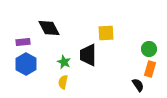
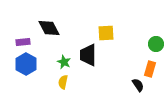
green circle: moved 7 px right, 5 px up
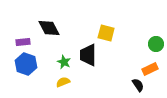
yellow square: rotated 18 degrees clockwise
blue hexagon: rotated 10 degrees counterclockwise
orange rectangle: rotated 49 degrees clockwise
yellow semicircle: rotated 56 degrees clockwise
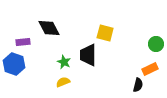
yellow square: moved 1 px left
blue hexagon: moved 12 px left
black semicircle: rotated 48 degrees clockwise
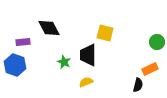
green circle: moved 1 px right, 2 px up
blue hexagon: moved 1 px right, 1 px down
yellow semicircle: moved 23 px right
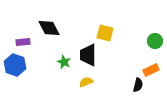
green circle: moved 2 px left, 1 px up
orange rectangle: moved 1 px right, 1 px down
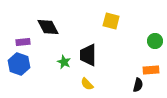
black diamond: moved 1 px left, 1 px up
yellow square: moved 6 px right, 12 px up
blue hexagon: moved 4 px right, 1 px up
orange rectangle: rotated 21 degrees clockwise
yellow semicircle: moved 1 px right, 2 px down; rotated 112 degrees counterclockwise
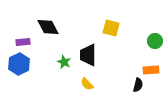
yellow square: moved 7 px down
blue hexagon: rotated 15 degrees clockwise
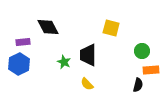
green circle: moved 13 px left, 10 px down
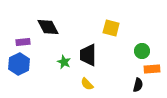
orange rectangle: moved 1 px right, 1 px up
